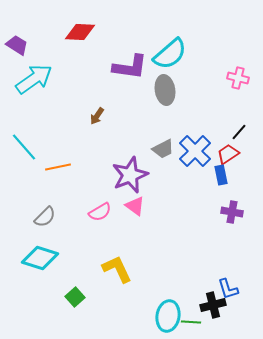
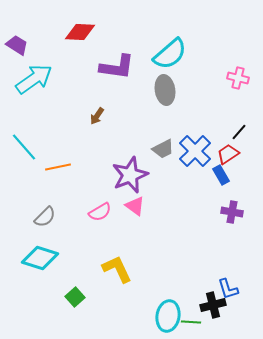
purple L-shape: moved 13 px left
blue rectangle: rotated 18 degrees counterclockwise
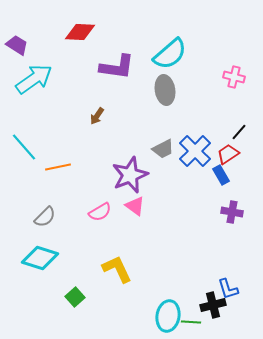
pink cross: moved 4 px left, 1 px up
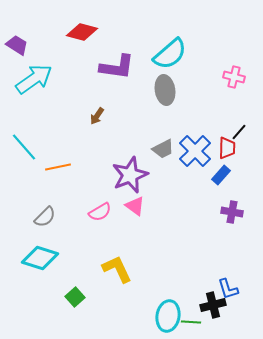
red diamond: moved 2 px right; rotated 12 degrees clockwise
red trapezoid: moved 1 px left, 6 px up; rotated 125 degrees clockwise
blue rectangle: rotated 72 degrees clockwise
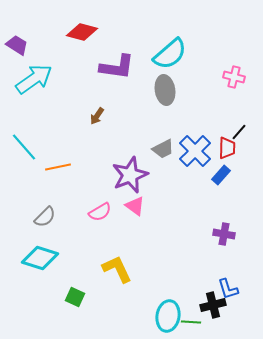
purple cross: moved 8 px left, 22 px down
green square: rotated 24 degrees counterclockwise
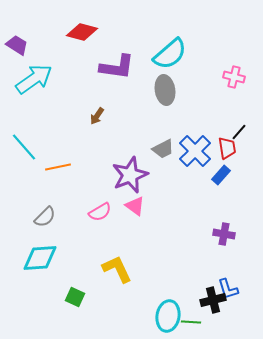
red trapezoid: rotated 10 degrees counterclockwise
cyan diamond: rotated 21 degrees counterclockwise
black cross: moved 5 px up
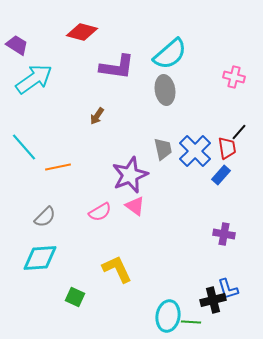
gray trapezoid: rotated 75 degrees counterclockwise
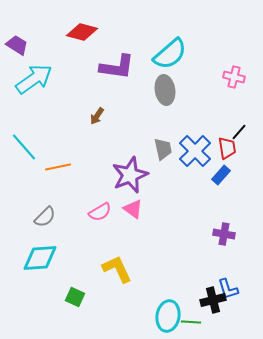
pink triangle: moved 2 px left, 3 px down
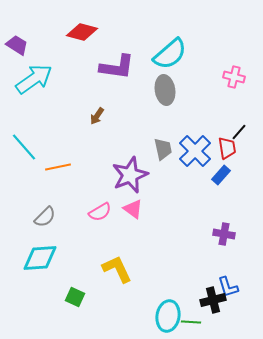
blue L-shape: moved 2 px up
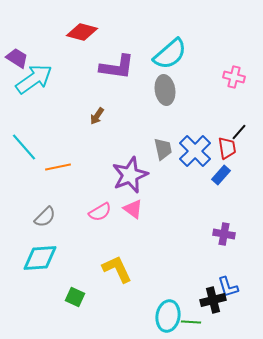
purple trapezoid: moved 13 px down
